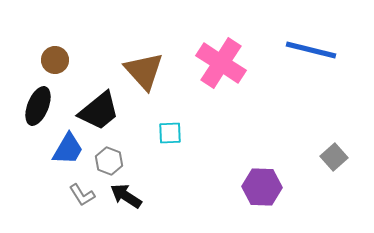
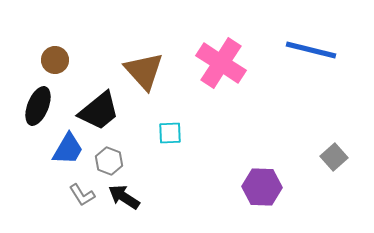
black arrow: moved 2 px left, 1 px down
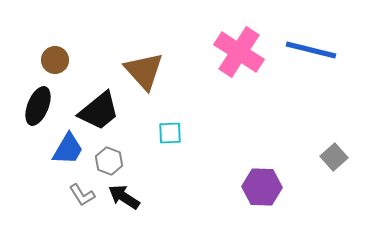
pink cross: moved 18 px right, 11 px up
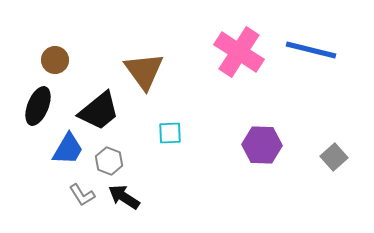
brown triangle: rotated 6 degrees clockwise
purple hexagon: moved 42 px up
